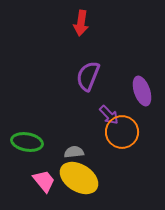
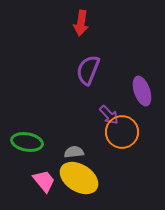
purple semicircle: moved 6 px up
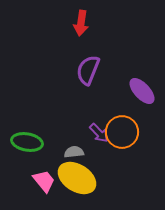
purple ellipse: rotated 24 degrees counterclockwise
purple arrow: moved 10 px left, 18 px down
yellow ellipse: moved 2 px left
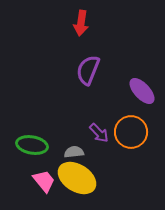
orange circle: moved 9 px right
green ellipse: moved 5 px right, 3 px down
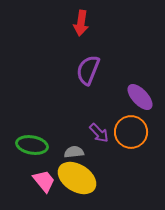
purple ellipse: moved 2 px left, 6 px down
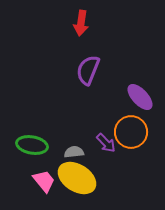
purple arrow: moved 7 px right, 10 px down
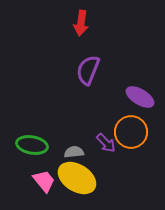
purple ellipse: rotated 16 degrees counterclockwise
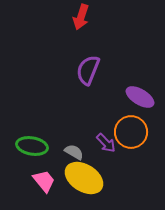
red arrow: moved 6 px up; rotated 10 degrees clockwise
green ellipse: moved 1 px down
gray semicircle: rotated 36 degrees clockwise
yellow ellipse: moved 7 px right
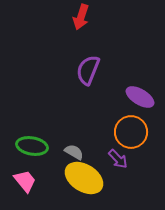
purple arrow: moved 12 px right, 16 px down
pink trapezoid: moved 19 px left
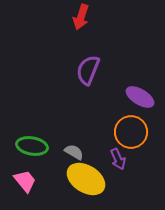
purple arrow: rotated 20 degrees clockwise
yellow ellipse: moved 2 px right, 1 px down
